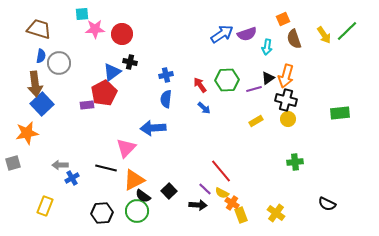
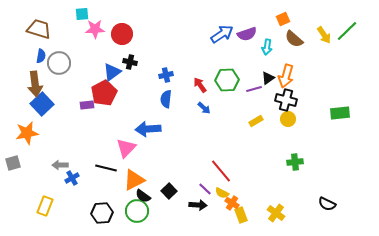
brown semicircle at (294, 39): rotated 30 degrees counterclockwise
blue arrow at (153, 128): moved 5 px left, 1 px down
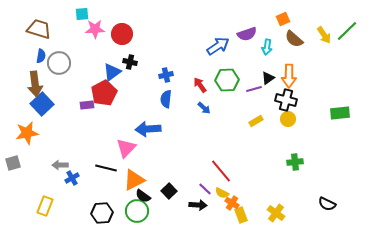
blue arrow at (222, 34): moved 4 px left, 12 px down
orange arrow at (286, 76): moved 3 px right; rotated 15 degrees counterclockwise
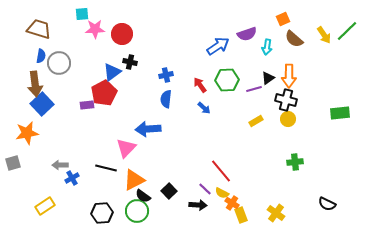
yellow rectangle at (45, 206): rotated 36 degrees clockwise
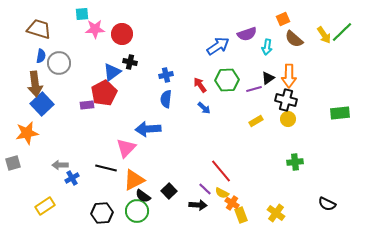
green line at (347, 31): moved 5 px left, 1 px down
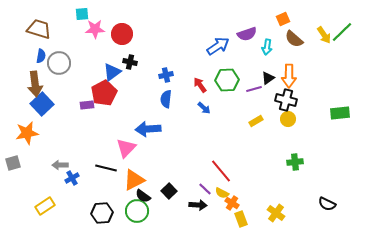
yellow rectangle at (241, 215): moved 4 px down
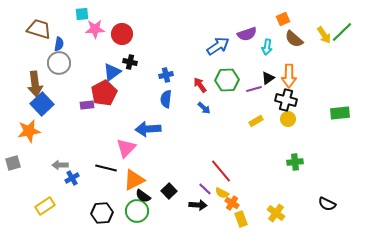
blue semicircle at (41, 56): moved 18 px right, 12 px up
orange star at (27, 133): moved 2 px right, 2 px up
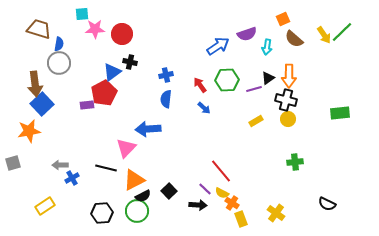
black semicircle at (143, 196): rotated 63 degrees counterclockwise
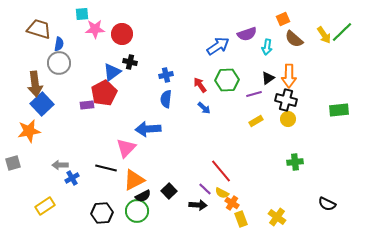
purple line at (254, 89): moved 5 px down
green rectangle at (340, 113): moved 1 px left, 3 px up
yellow cross at (276, 213): moved 1 px right, 4 px down
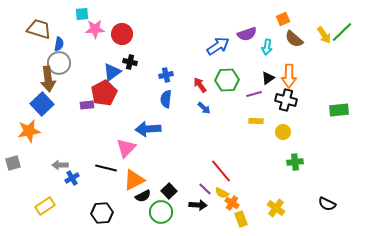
brown arrow at (35, 84): moved 13 px right, 5 px up
yellow circle at (288, 119): moved 5 px left, 13 px down
yellow rectangle at (256, 121): rotated 32 degrees clockwise
green circle at (137, 211): moved 24 px right, 1 px down
yellow cross at (277, 217): moved 1 px left, 9 px up
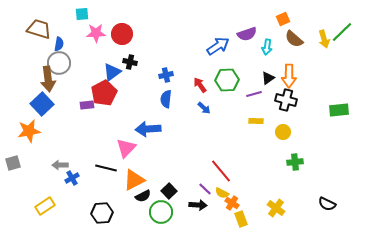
pink star at (95, 29): moved 1 px right, 4 px down
yellow arrow at (324, 35): moved 4 px down; rotated 18 degrees clockwise
